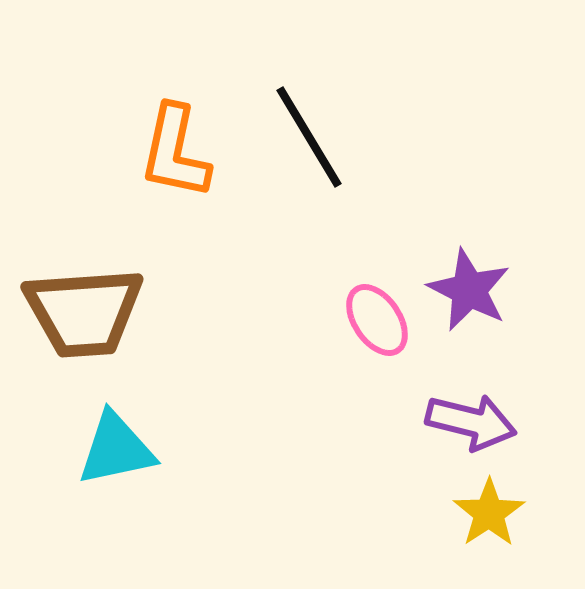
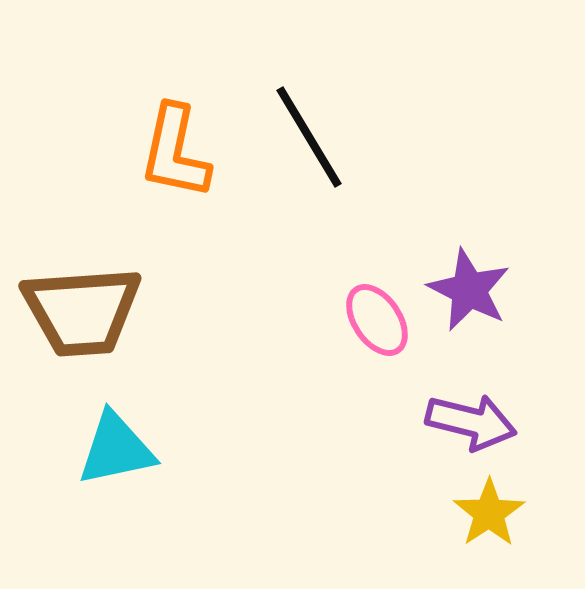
brown trapezoid: moved 2 px left, 1 px up
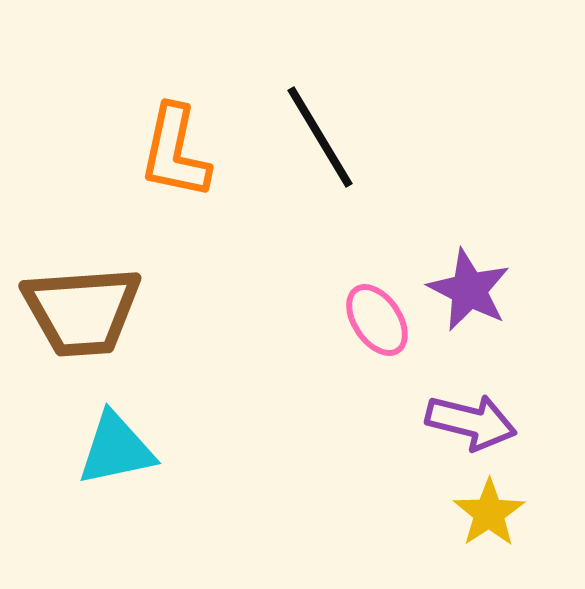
black line: moved 11 px right
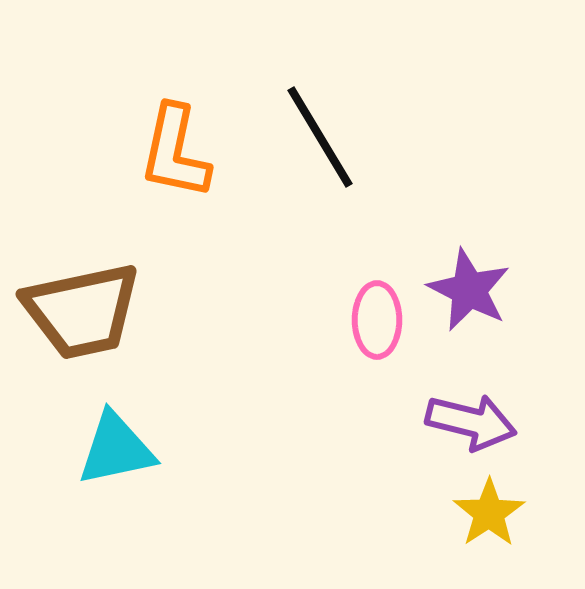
brown trapezoid: rotated 8 degrees counterclockwise
pink ellipse: rotated 34 degrees clockwise
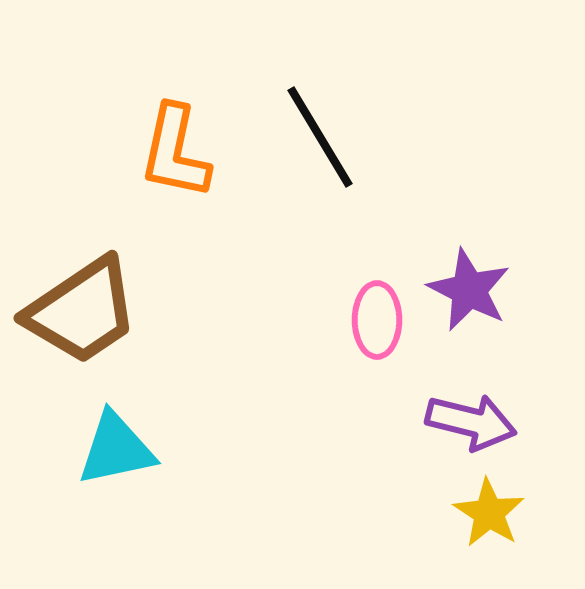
brown trapezoid: rotated 22 degrees counterclockwise
yellow star: rotated 6 degrees counterclockwise
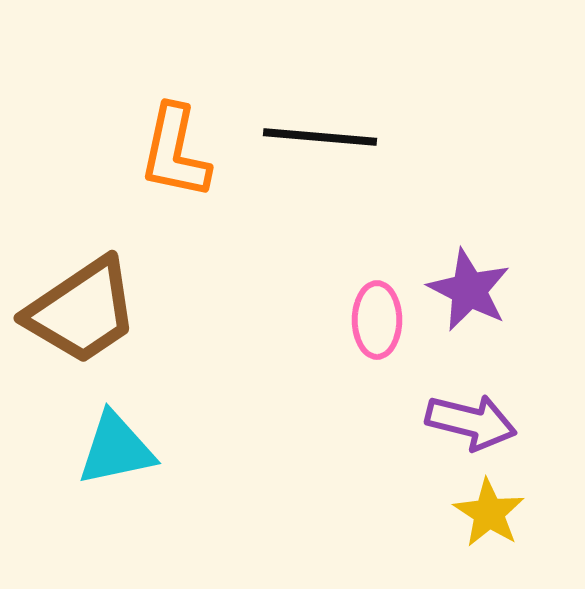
black line: rotated 54 degrees counterclockwise
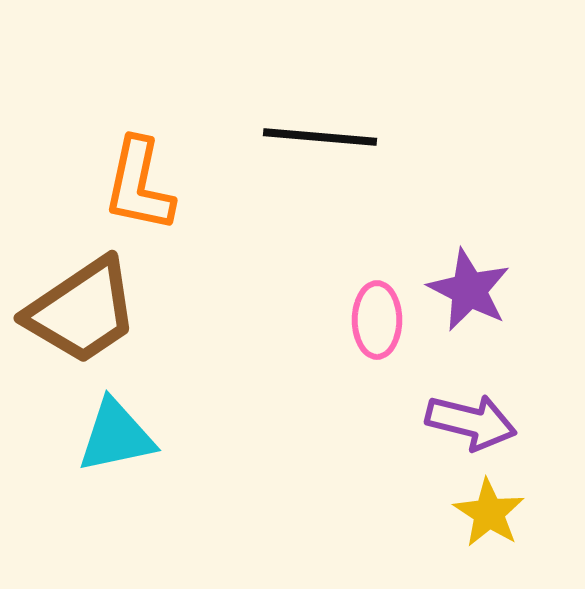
orange L-shape: moved 36 px left, 33 px down
cyan triangle: moved 13 px up
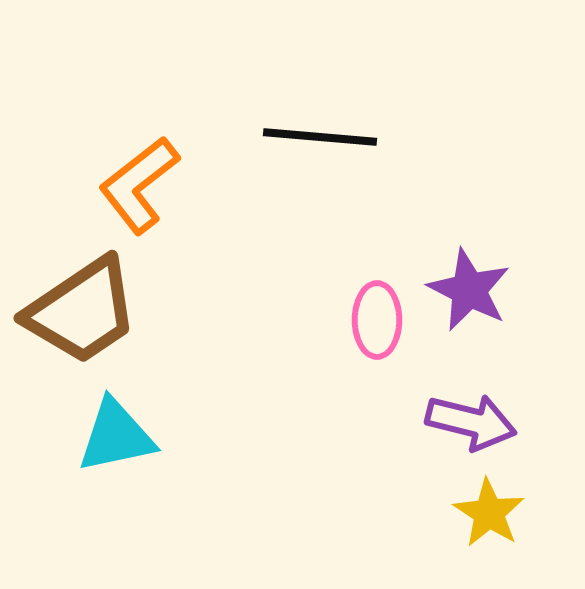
orange L-shape: rotated 40 degrees clockwise
